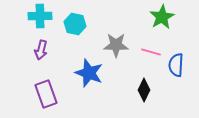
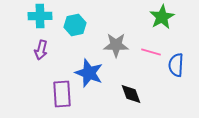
cyan hexagon: moved 1 px down; rotated 25 degrees counterclockwise
black diamond: moved 13 px left, 4 px down; rotated 45 degrees counterclockwise
purple rectangle: moved 16 px right; rotated 16 degrees clockwise
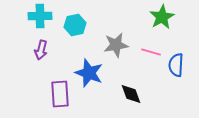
gray star: rotated 10 degrees counterclockwise
purple rectangle: moved 2 px left
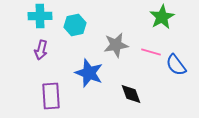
blue semicircle: rotated 40 degrees counterclockwise
purple rectangle: moved 9 px left, 2 px down
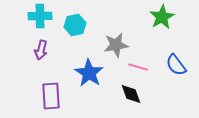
pink line: moved 13 px left, 15 px down
blue star: rotated 12 degrees clockwise
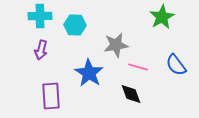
cyan hexagon: rotated 15 degrees clockwise
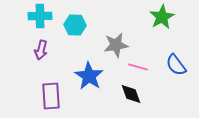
blue star: moved 3 px down
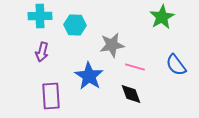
gray star: moved 4 px left
purple arrow: moved 1 px right, 2 px down
pink line: moved 3 px left
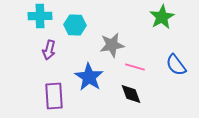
purple arrow: moved 7 px right, 2 px up
blue star: moved 1 px down
purple rectangle: moved 3 px right
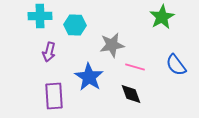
purple arrow: moved 2 px down
